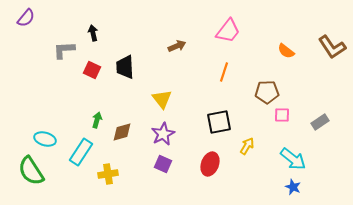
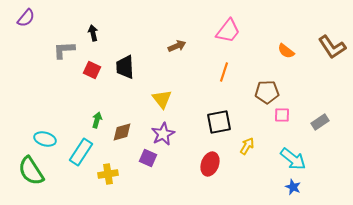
purple square: moved 15 px left, 6 px up
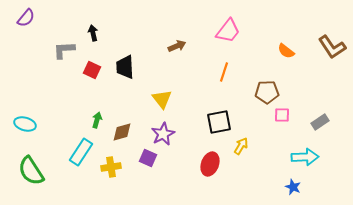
cyan ellipse: moved 20 px left, 15 px up
yellow arrow: moved 6 px left
cyan arrow: moved 12 px right, 2 px up; rotated 40 degrees counterclockwise
yellow cross: moved 3 px right, 7 px up
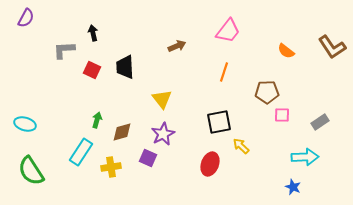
purple semicircle: rotated 12 degrees counterclockwise
yellow arrow: rotated 78 degrees counterclockwise
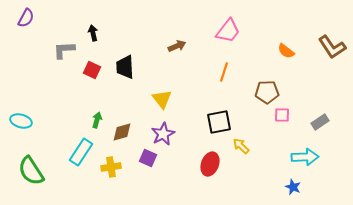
cyan ellipse: moved 4 px left, 3 px up
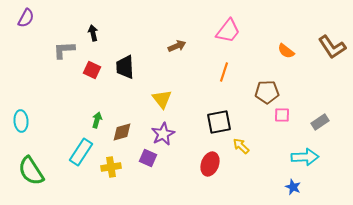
cyan ellipse: rotated 70 degrees clockwise
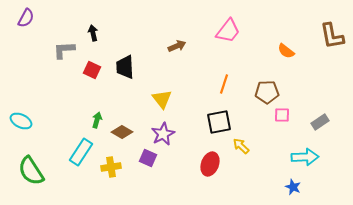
brown L-shape: moved 11 px up; rotated 24 degrees clockwise
orange line: moved 12 px down
cyan ellipse: rotated 60 degrees counterclockwise
brown diamond: rotated 45 degrees clockwise
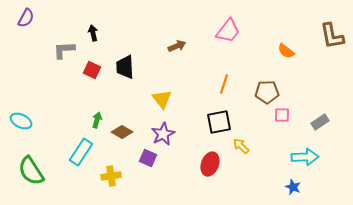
yellow cross: moved 9 px down
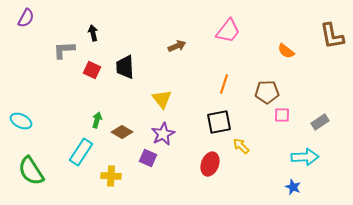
yellow cross: rotated 12 degrees clockwise
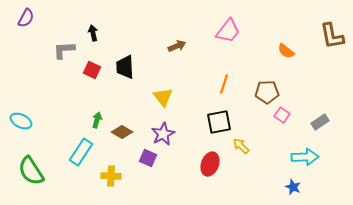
yellow triangle: moved 1 px right, 2 px up
pink square: rotated 35 degrees clockwise
